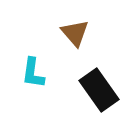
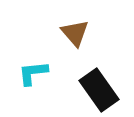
cyan L-shape: rotated 76 degrees clockwise
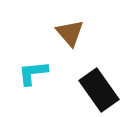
brown triangle: moved 5 px left
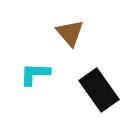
cyan L-shape: moved 2 px right, 1 px down; rotated 8 degrees clockwise
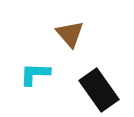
brown triangle: moved 1 px down
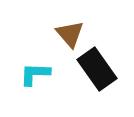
black rectangle: moved 2 px left, 21 px up
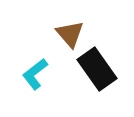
cyan L-shape: rotated 40 degrees counterclockwise
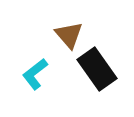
brown triangle: moved 1 px left, 1 px down
